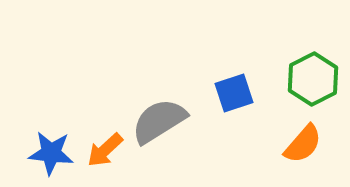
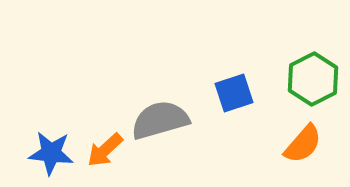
gray semicircle: moved 1 px right, 1 px up; rotated 16 degrees clockwise
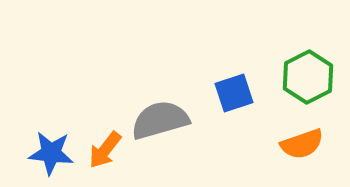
green hexagon: moved 5 px left, 2 px up
orange semicircle: moved 1 px left; rotated 30 degrees clockwise
orange arrow: rotated 9 degrees counterclockwise
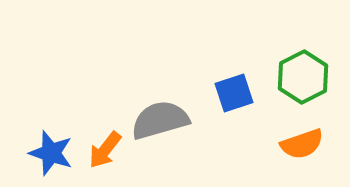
green hexagon: moved 5 px left
blue star: rotated 12 degrees clockwise
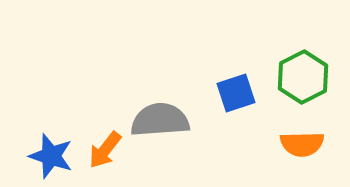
blue square: moved 2 px right
gray semicircle: rotated 12 degrees clockwise
orange semicircle: rotated 18 degrees clockwise
blue star: moved 3 px down
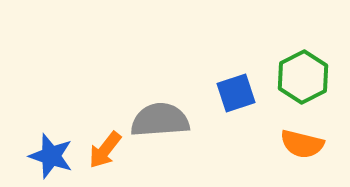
orange semicircle: rotated 15 degrees clockwise
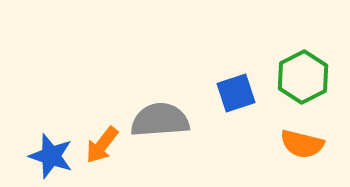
orange arrow: moved 3 px left, 5 px up
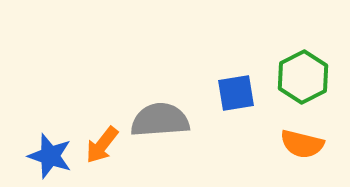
blue square: rotated 9 degrees clockwise
blue star: moved 1 px left
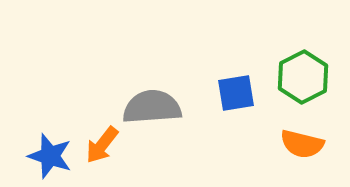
gray semicircle: moved 8 px left, 13 px up
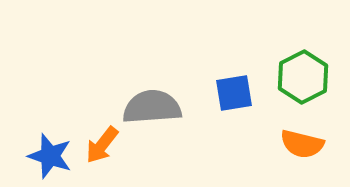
blue square: moved 2 px left
